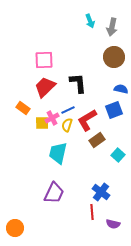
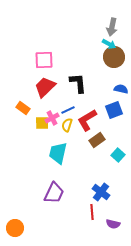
cyan arrow: moved 19 px right, 23 px down; rotated 40 degrees counterclockwise
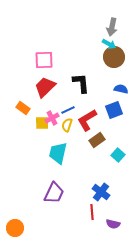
black L-shape: moved 3 px right
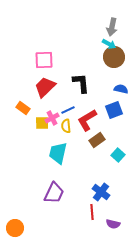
yellow semicircle: moved 1 px left, 1 px down; rotated 24 degrees counterclockwise
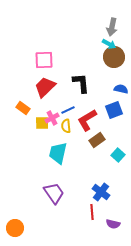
purple trapezoid: rotated 60 degrees counterclockwise
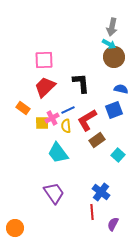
cyan trapezoid: rotated 50 degrees counterclockwise
purple semicircle: rotated 104 degrees clockwise
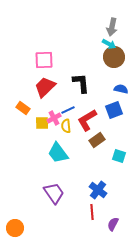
pink cross: moved 2 px right
cyan square: moved 1 px right, 1 px down; rotated 24 degrees counterclockwise
blue cross: moved 3 px left, 2 px up
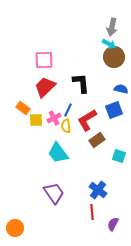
blue line: rotated 40 degrees counterclockwise
yellow square: moved 6 px left, 3 px up
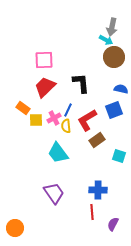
cyan arrow: moved 3 px left, 4 px up
blue cross: rotated 36 degrees counterclockwise
